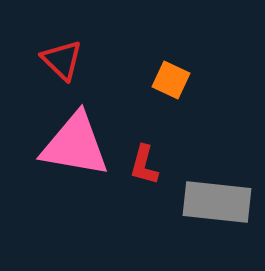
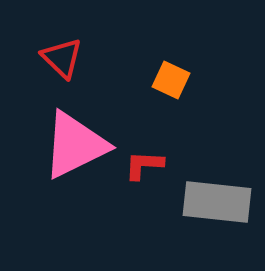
red triangle: moved 2 px up
pink triangle: rotated 36 degrees counterclockwise
red L-shape: rotated 78 degrees clockwise
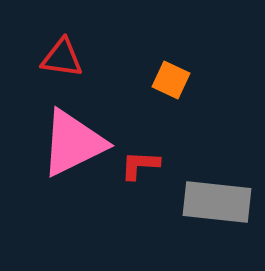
red triangle: rotated 36 degrees counterclockwise
pink triangle: moved 2 px left, 2 px up
red L-shape: moved 4 px left
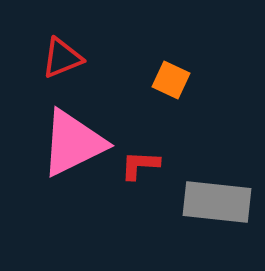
red triangle: rotated 30 degrees counterclockwise
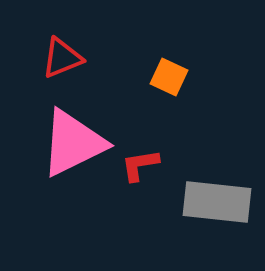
orange square: moved 2 px left, 3 px up
red L-shape: rotated 12 degrees counterclockwise
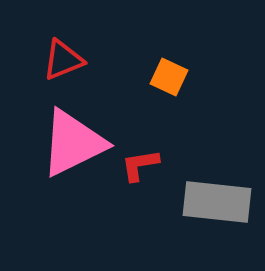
red triangle: moved 1 px right, 2 px down
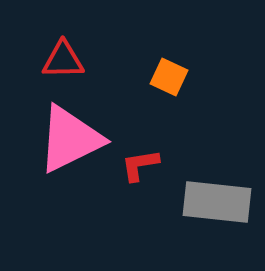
red triangle: rotated 21 degrees clockwise
pink triangle: moved 3 px left, 4 px up
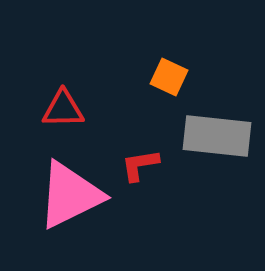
red triangle: moved 49 px down
pink triangle: moved 56 px down
gray rectangle: moved 66 px up
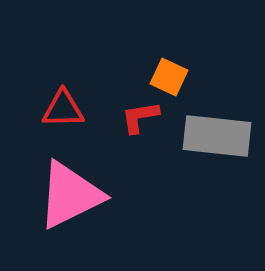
red L-shape: moved 48 px up
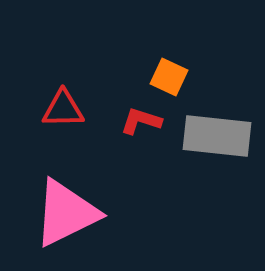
red L-shape: moved 1 px right, 4 px down; rotated 27 degrees clockwise
pink triangle: moved 4 px left, 18 px down
